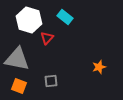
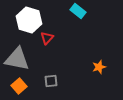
cyan rectangle: moved 13 px right, 6 px up
orange square: rotated 28 degrees clockwise
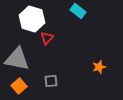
white hexagon: moved 3 px right, 1 px up
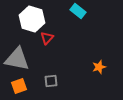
orange square: rotated 21 degrees clockwise
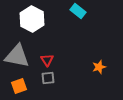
white hexagon: rotated 10 degrees clockwise
red triangle: moved 22 px down; rotated 16 degrees counterclockwise
gray triangle: moved 3 px up
gray square: moved 3 px left, 3 px up
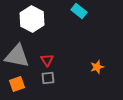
cyan rectangle: moved 1 px right
orange star: moved 2 px left
orange square: moved 2 px left, 2 px up
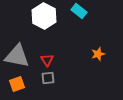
white hexagon: moved 12 px right, 3 px up
orange star: moved 1 px right, 13 px up
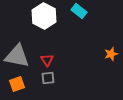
orange star: moved 13 px right
